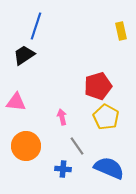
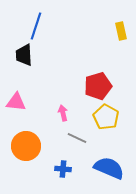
black trapezoid: rotated 60 degrees counterclockwise
pink arrow: moved 1 px right, 4 px up
gray line: moved 8 px up; rotated 30 degrees counterclockwise
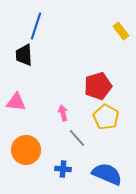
yellow rectangle: rotated 24 degrees counterclockwise
gray line: rotated 24 degrees clockwise
orange circle: moved 4 px down
blue semicircle: moved 2 px left, 6 px down
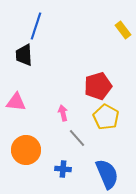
yellow rectangle: moved 2 px right, 1 px up
blue semicircle: rotated 44 degrees clockwise
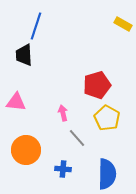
yellow rectangle: moved 6 px up; rotated 24 degrees counterclockwise
red pentagon: moved 1 px left, 1 px up
yellow pentagon: moved 1 px right, 1 px down
blue semicircle: rotated 24 degrees clockwise
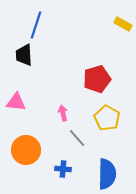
blue line: moved 1 px up
red pentagon: moved 6 px up
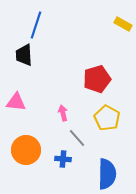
blue cross: moved 10 px up
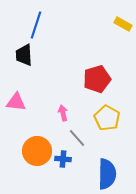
orange circle: moved 11 px right, 1 px down
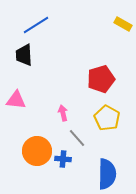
blue line: rotated 40 degrees clockwise
red pentagon: moved 4 px right
pink triangle: moved 2 px up
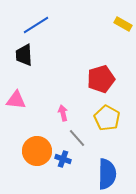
blue cross: rotated 14 degrees clockwise
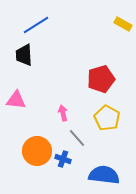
blue semicircle: moved 3 px left, 1 px down; rotated 84 degrees counterclockwise
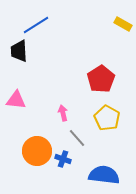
black trapezoid: moved 5 px left, 4 px up
red pentagon: rotated 16 degrees counterclockwise
